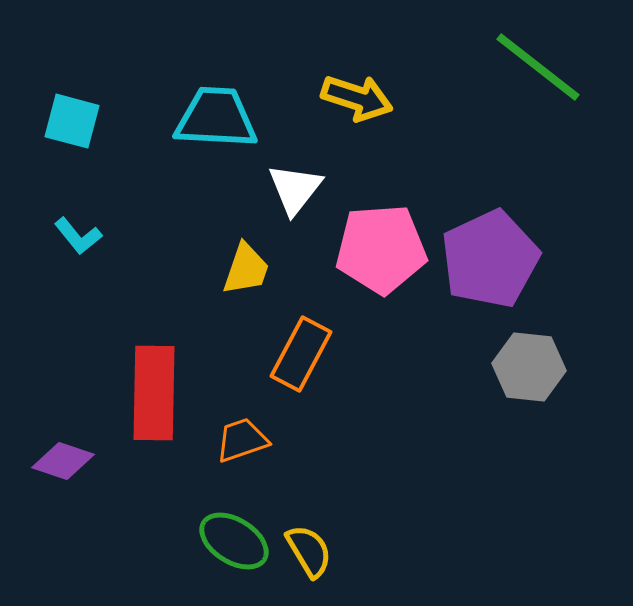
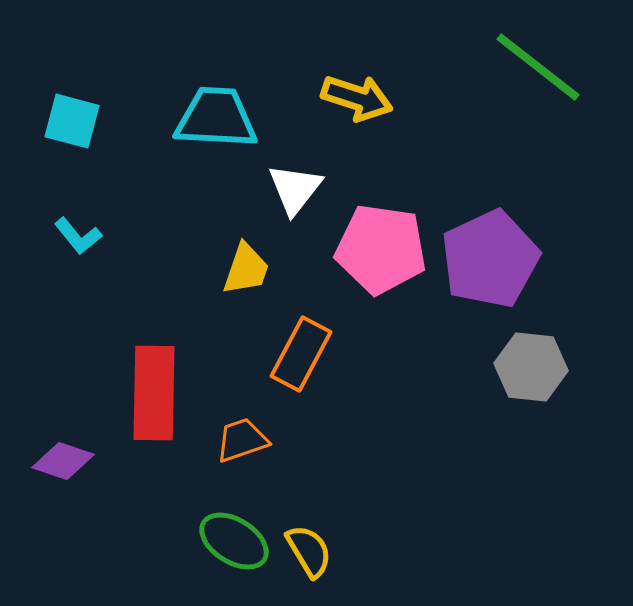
pink pentagon: rotated 12 degrees clockwise
gray hexagon: moved 2 px right
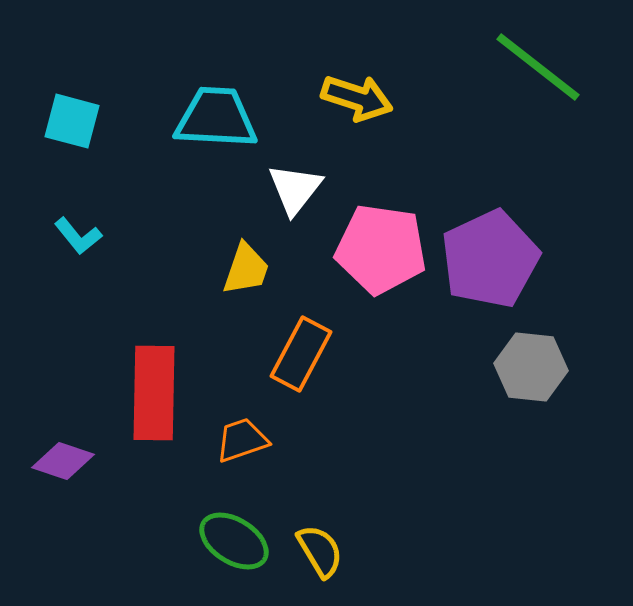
yellow semicircle: moved 11 px right
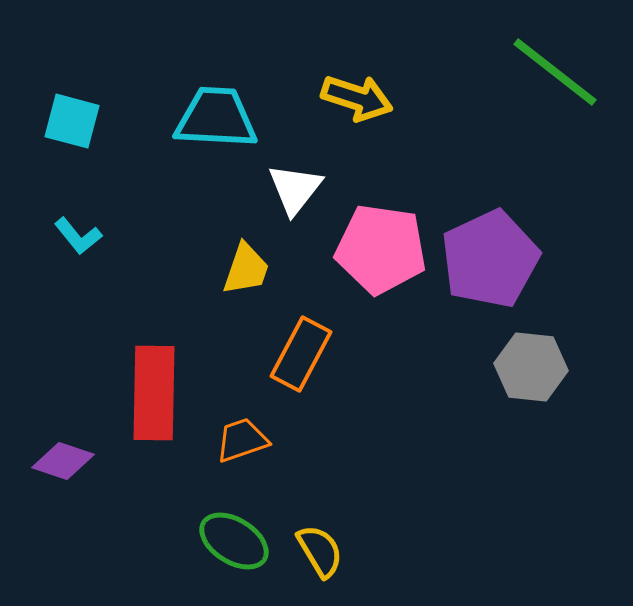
green line: moved 17 px right, 5 px down
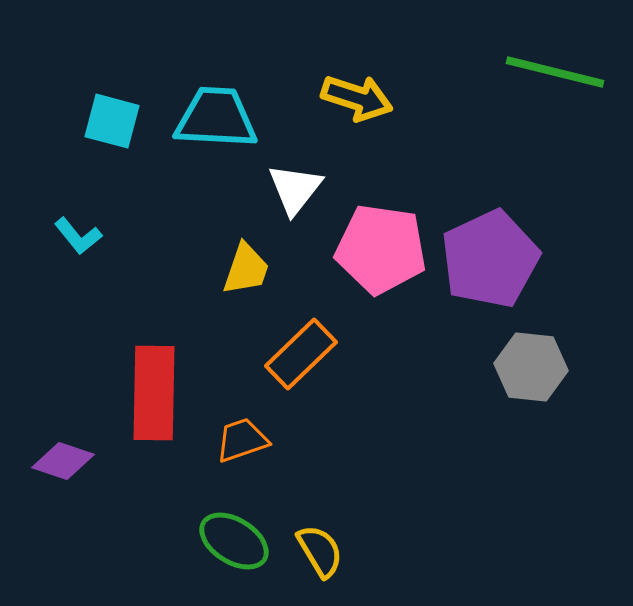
green line: rotated 24 degrees counterclockwise
cyan square: moved 40 px right
orange rectangle: rotated 18 degrees clockwise
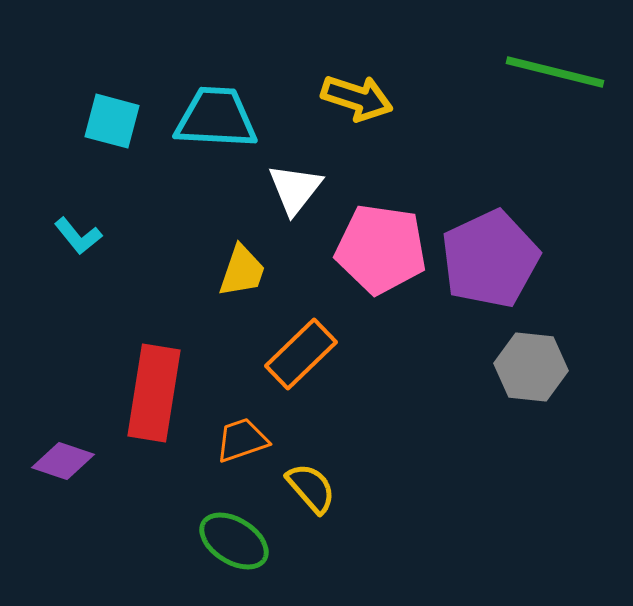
yellow trapezoid: moved 4 px left, 2 px down
red rectangle: rotated 8 degrees clockwise
yellow semicircle: moved 9 px left, 63 px up; rotated 10 degrees counterclockwise
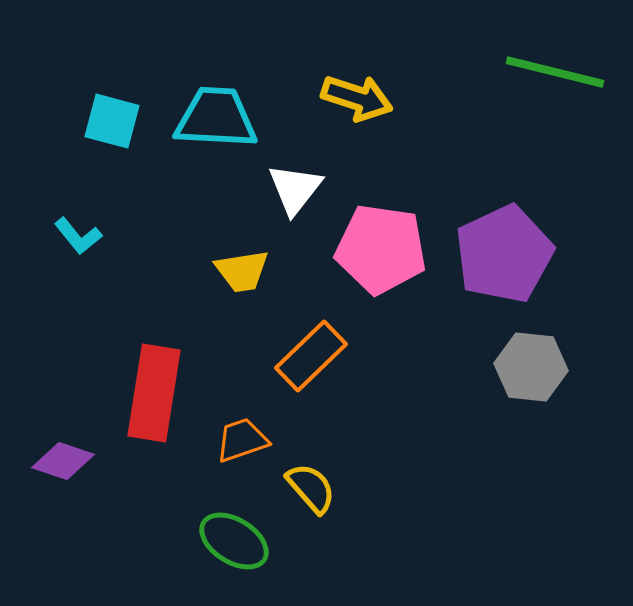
purple pentagon: moved 14 px right, 5 px up
yellow trapezoid: rotated 62 degrees clockwise
orange rectangle: moved 10 px right, 2 px down
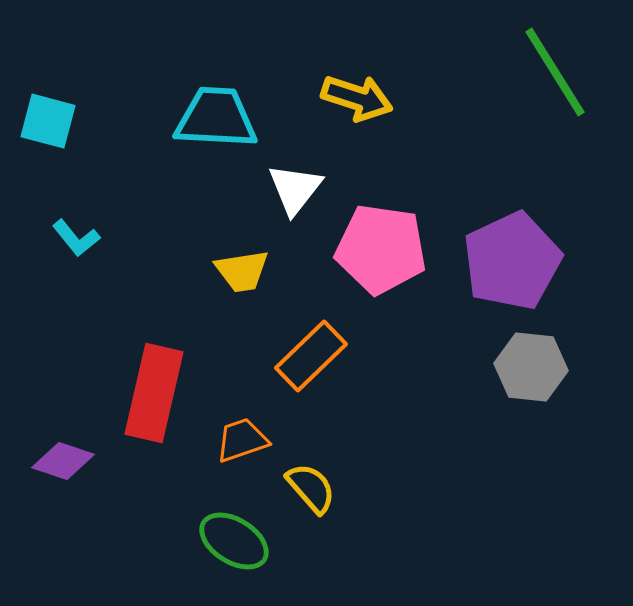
green line: rotated 44 degrees clockwise
cyan square: moved 64 px left
cyan L-shape: moved 2 px left, 2 px down
purple pentagon: moved 8 px right, 7 px down
red rectangle: rotated 4 degrees clockwise
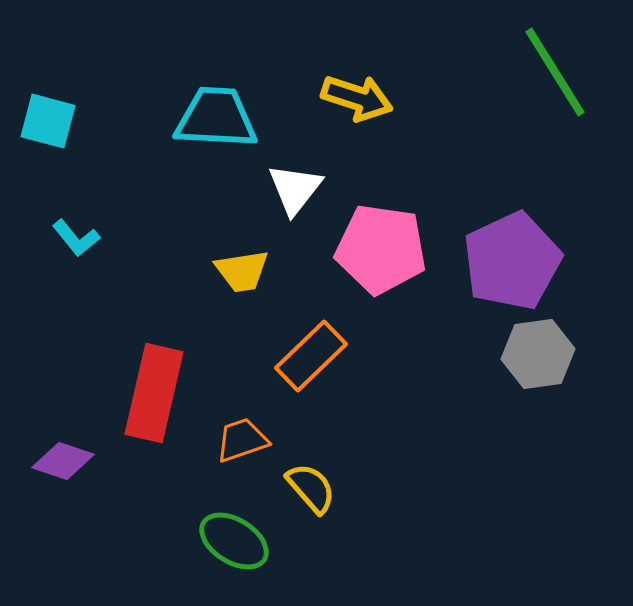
gray hexagon: moved 7 px right, 13 px up; rotated 14 degrees counterclockwise
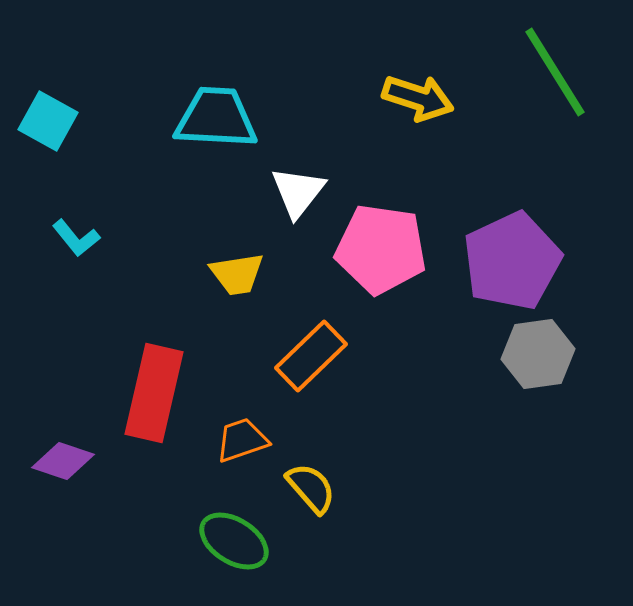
yellow arrow: moved 61 px right
cyan square: rotated 14 degrees clockwise
white triangle: moved 3 px right, 3 px down
yellow trapezoid: moved 5 px left, 3 px down
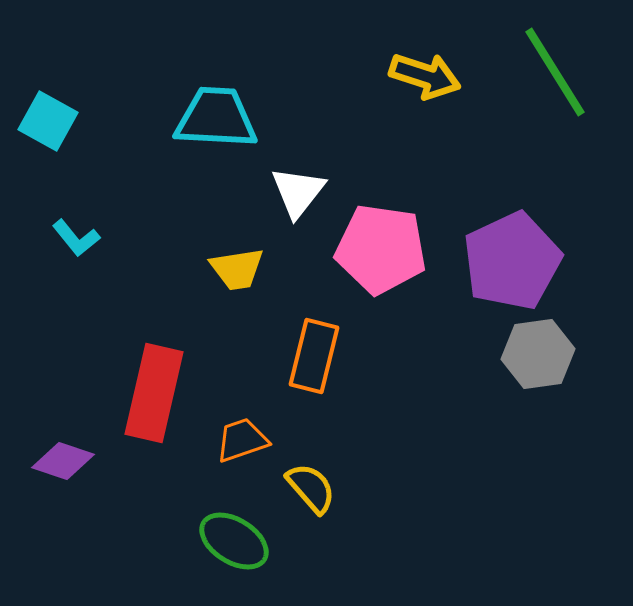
yellow arrow: moved 7 px right, 22 px up
yellow trapezoid: moved 5 px up
orange rectangle: moved 3 px right; rotated 32 degrees counterclockwise
